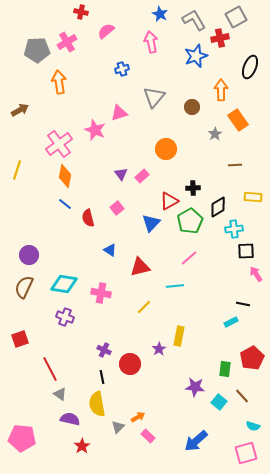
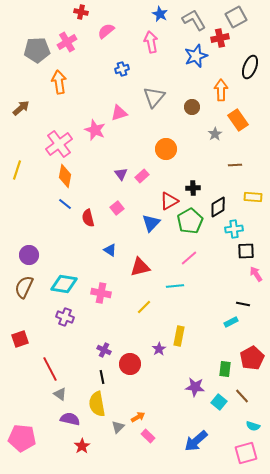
brown arrow at (20, 110): moved 1 px right, 2 px up; rotated 12 degrees counterclockwise
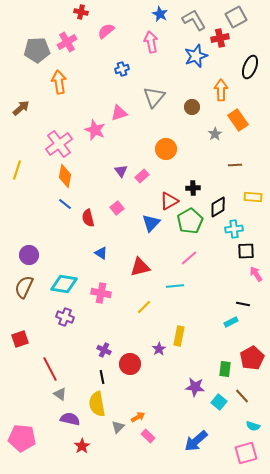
purple triangle at (121, 174): moved 3 px up
blue triangle at (110, 250): moved 9 px left, 3 px down
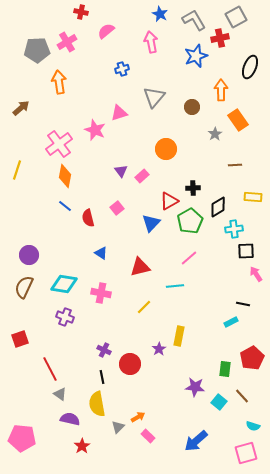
blue line at (65, 204): moved 2 px down
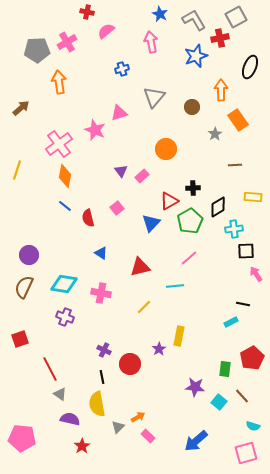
red cross at (81, 12): moved 6 px right
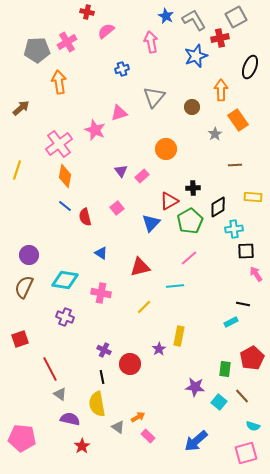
blue star at (160, 14): moved 6 px right, 2 px down
red semicircle at (88, 218): moved 3 px left, 1 px up
cyan diamond at (64, 284): moved 1 px right, 4 px up
gray triangle at (118, 427): rotated 40 degrees counterclockwise
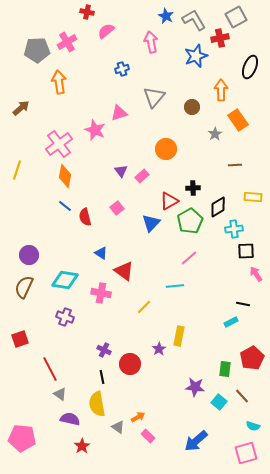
red triangle at (140, 267): moved 16 px left, 4 px down; rotated 50 degrees clockwise
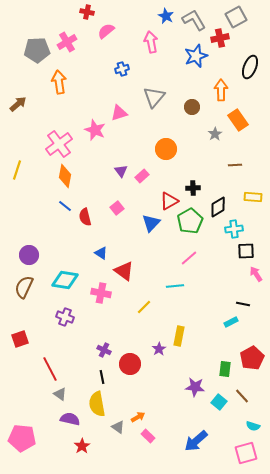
brown arrow at (21, 108): moved 3 px left, 4 px up
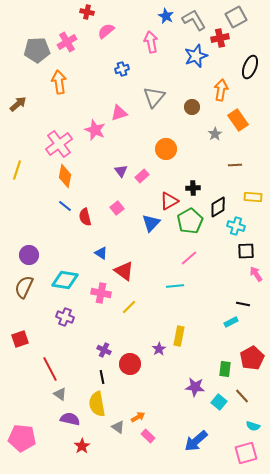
orange arrow at (221, 90): rotated 10 degrees clockwise
cyan cross at (234, 229): moved 2 px right, 3 px up; rotated 24 degrees clockwise
yellow line at (144, 307): moved 15 px left
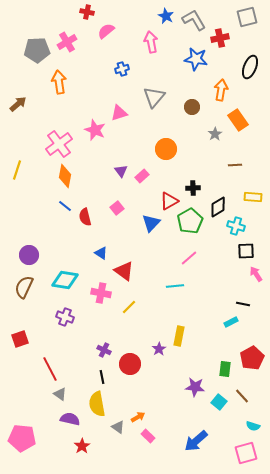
gray square at (236, 17): moved 11 px right; rotated 15 degrees clockwise
blue star at (196, 56): moved 3 px down; rotated 30 degrees clockwise
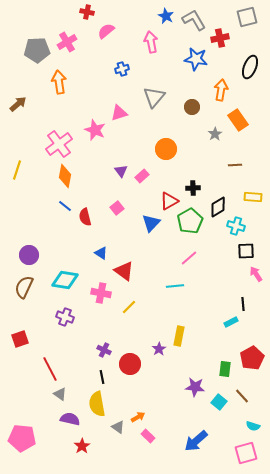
black line at (243, 304): rotated 72 degrees clockwise
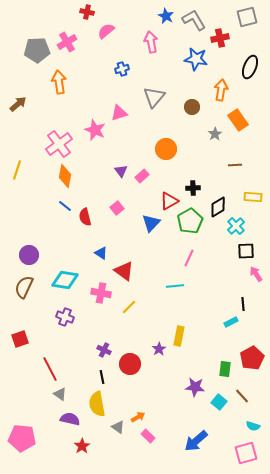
cyan cross at (236, 226): rotated 30 degrees clockwise
pink line at (189, 258): rotated 24 degrees counterclockwise
